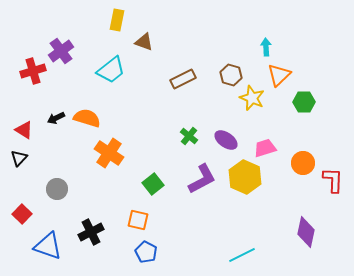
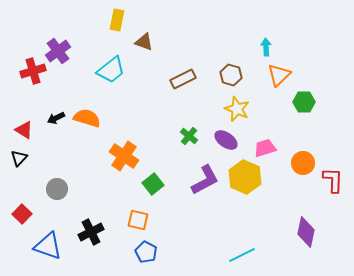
purple cross: moved 3 px left
yellow star: moved 15 px left, 11 px down
orange cross: moved 15 px right, 3 px down
purple L-shape: moved 3 px right, 1 px down
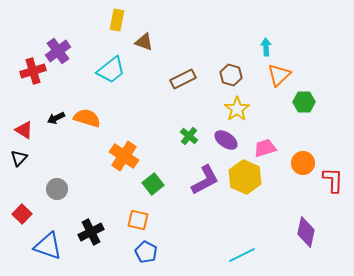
yellow star: rotated 15 degrees clockwise
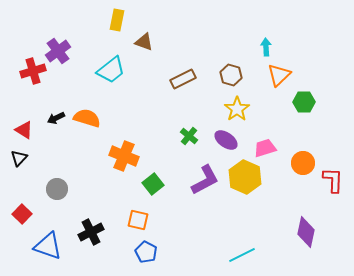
orange cross: rotated 12 degrees counterclockwise
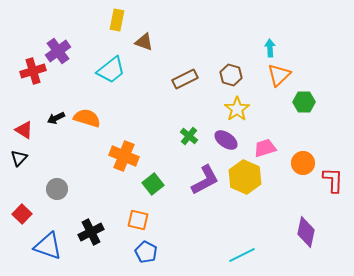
cyan arrow: moved 4 px right, 1 px down
brown rectangle: moved 2 px right
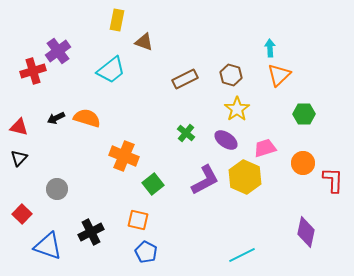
green hexagon: moved 12 px down
red triangle: moved 5 px left, 3 px up; rotated 18 degrees counterclockwise
green cross: moved 3 px left, 3 px up
